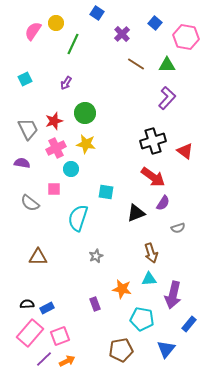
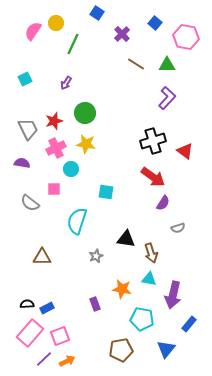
black triangle at (136, 213): moved 10 px left, 26 px down; rotated 30 degrees clockwise
cyan semicircle at (78, 218): moved 1 px left, 3 px down
brown triangle at (38, 257): moved 4 px right
cyan triangle at (149, 279): rotated 14 degrees clockwise
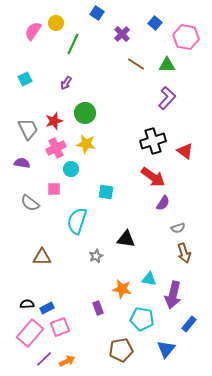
brown arrow at (151, 253): moved 33 px right
purple rectangle at (95, 304): moved 3 px right, 4 px down
pink square at (60, 336): moved 9 px up
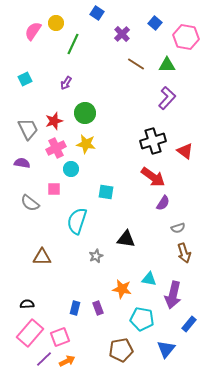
blue rectangle at (47, 308): moved 28 px right; rotated 48 degrees counterclockwise
pink square at (60, 327): moved 10 px down
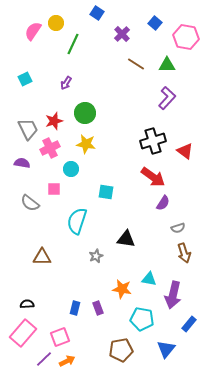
pink cross at (56, 148): moved 6 px left
pink rectangle at (30, 333): moved 7 px left
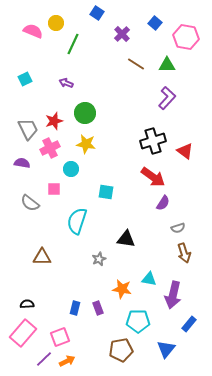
pink semicircle at (33, 31): rotated 78 degrees clockwise
purple arrow at (66, 83): rotated 80 degrees clockwise
gray star at (96, 256): moved 3 px right, 3 px down
cyan pentagon at (142, 319): moved 4 px left, 2 px down; rotated 10 degrees counterclockwise
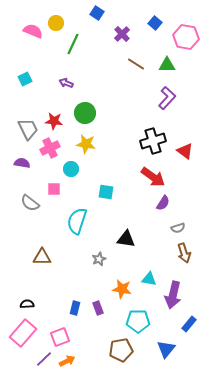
red star at (54, 121): rotated 24 degrees clockwise
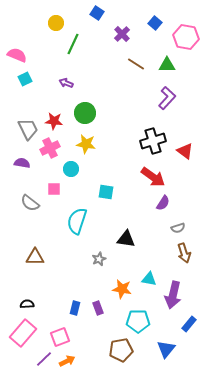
pink semicircle at (33, 31): moved 16 px left, 24 px down
brown triangle at (42, 257): moved 7 px left
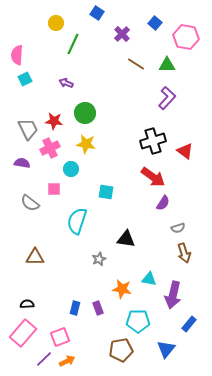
pink semicircle at (17, 55): rotated 108 degrees counterclockwise
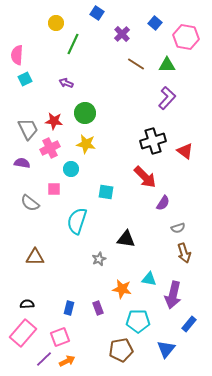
red arrow at (153, 177): moved 8 px left; rotated 10 degrees clockwise
blue rectangle at (75, 308): moved 6 px left
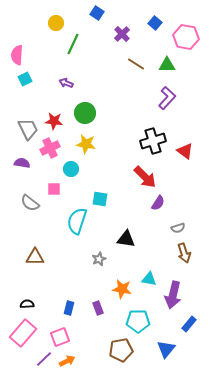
cyan square at (106, 192): moved 6 px left, 7 px down
purple semicircle at (163, 203): moved 5 px left
